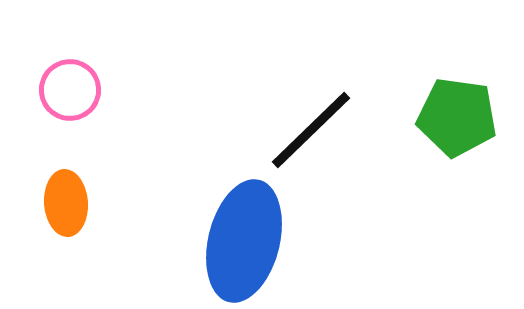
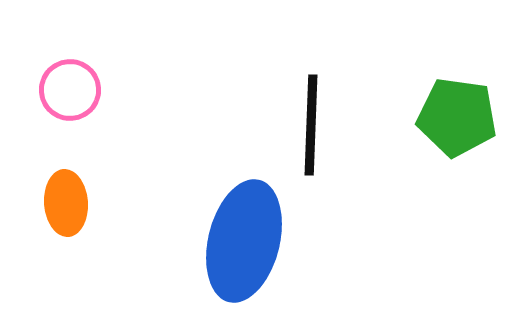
black line: moved 5 px up; rotated 44 degrees counterclockwise
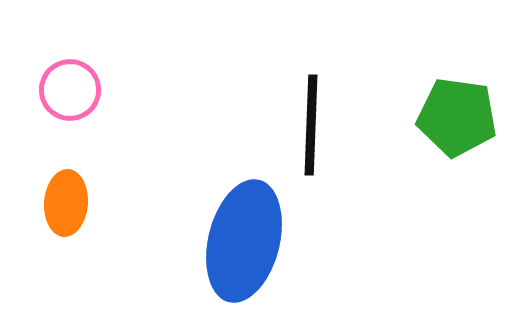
orange ellipse: rotated 8 degrees clockwise
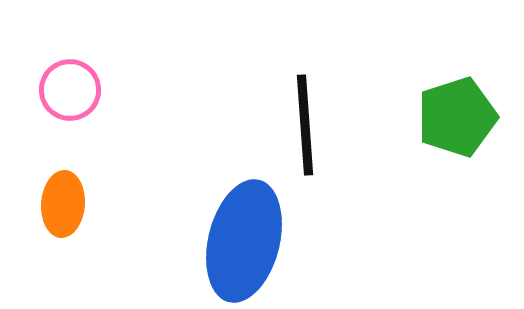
green pentagon: rotated 26 degrees counterclockwise
black line: moved 6 px left; rotated 6 degrees counterclockwise
orange ellipse: moved 3 px left, 1 px down
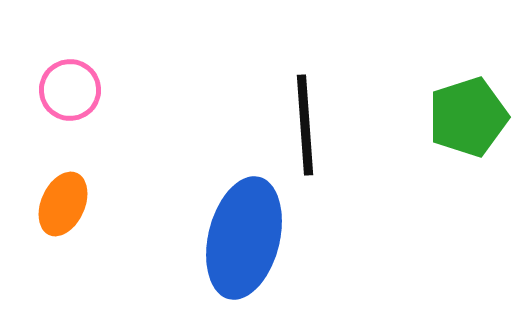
green pentagon: moved 11 px right
orange ellipse: rotated 20 degrees clockwise
blue ellipse: moved 3 px up
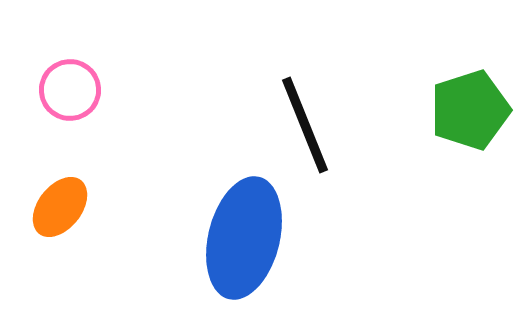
green pentagon: moved 2 px right, 7 px up
black line: rotated 18 degrees counterclockwise
orange ellipse: moved 3 px left, 3 px down; rotated 14 degrees clockwise
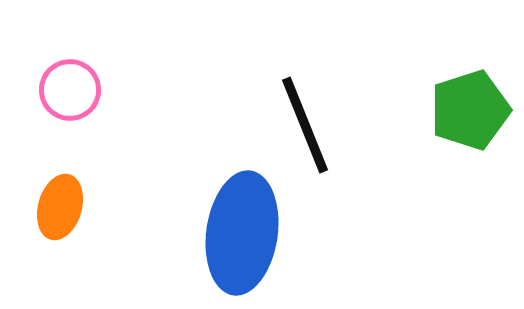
orange ellipse: rotated 22 degrees counterclockwise
blue ellipse: moved 2 px left, 5 px up; rotated 6 degrees counterclockwise
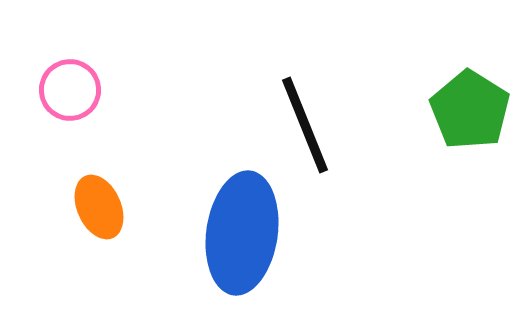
green pentagon: rotated 22 degrees counterclockwise
orange ellipse: moved 39 px right; rotated 40 degrees counterclockwise
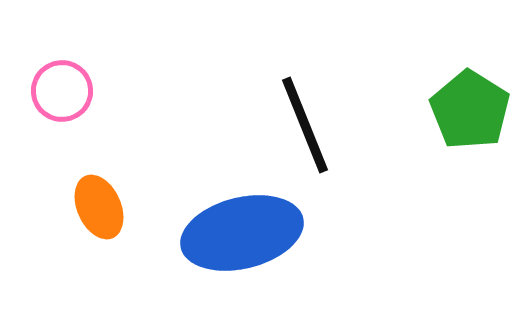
pink circle: moved 8 px left, 1 px down
blue ellipse: rotated 68 degrees clockwise
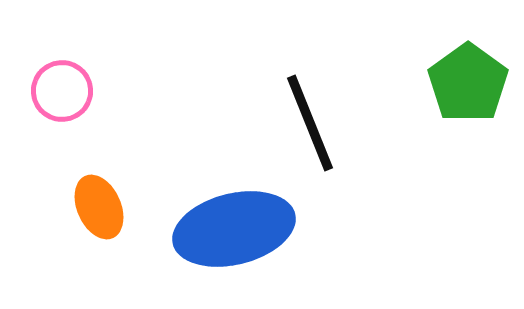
green pentagon: moved 2 px left, 27 px up; rotated 4 degrees clockwise
black line: moved 5 px right, 2 px up
blue ellipse: moved 8 px left, 4 px up
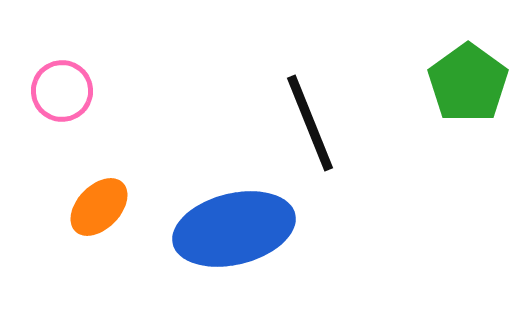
orange ellipse: rotated 68 degrees clockwise
